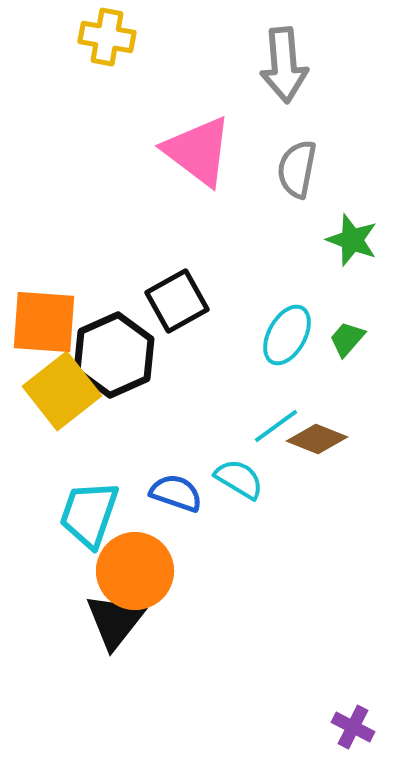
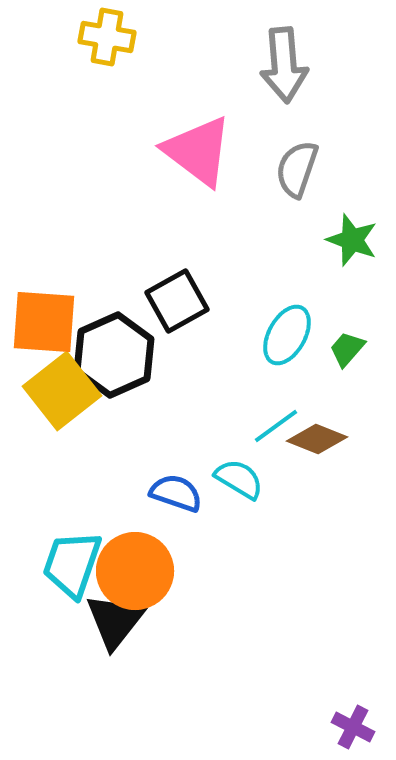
gray semicircle: rotated 8 degrees clockwise
green trapezoid: moved 10 px down
cyan trapezoid: moved 17 px left, 50 px down
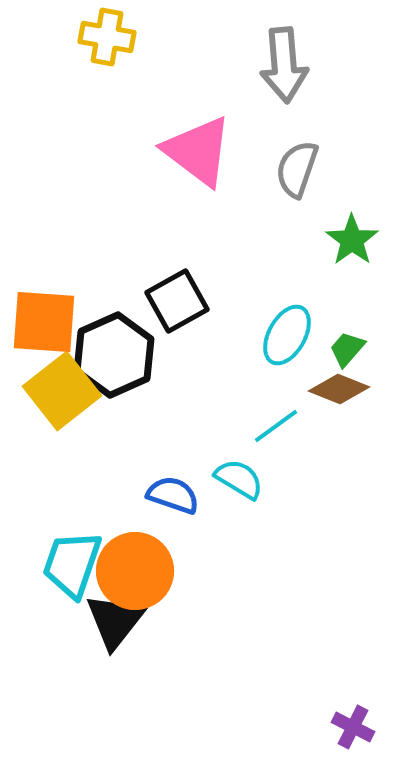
green star: rotated 16 degrees clockwise
brown diamond: moved 22 px right, 50 px up
blue semicircle: moved 3 px left, 2 px down
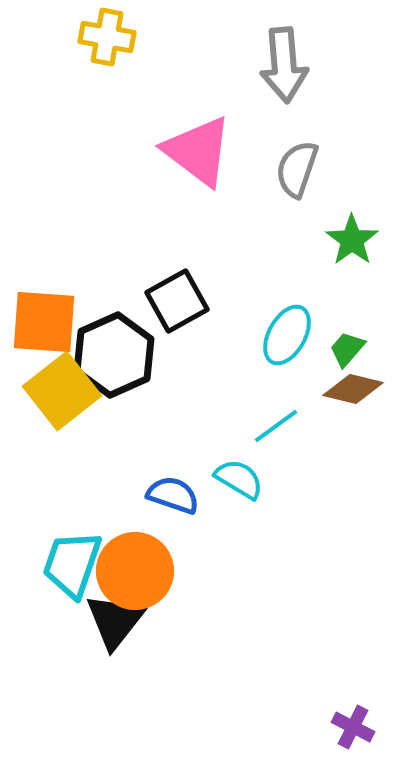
brown diamond: moved 14 px right; rotated 8 degrees counterclockwise
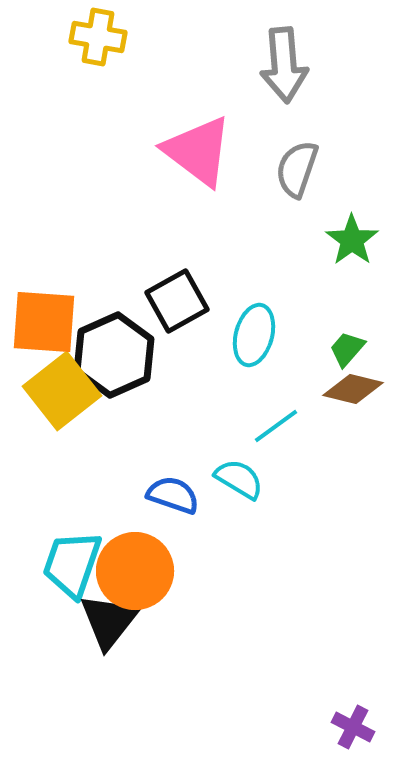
yellow cross: moved 9 px left
cyan ellipse: moved 33 px left; rotated 14 degrees counterclockwise
black triangle: moved 6 px left
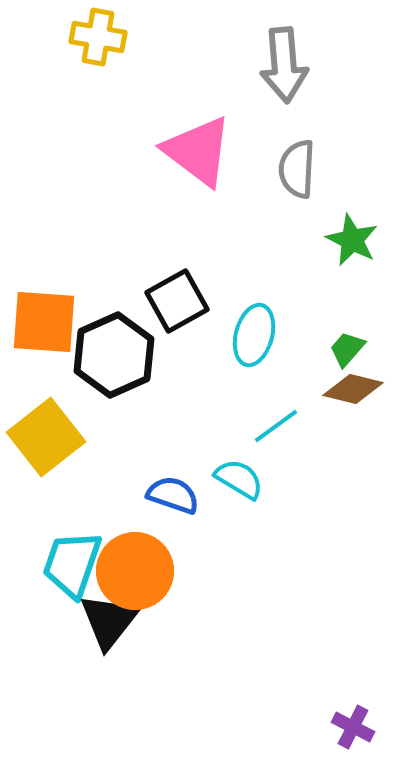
gray semicircle: rotated 16 degrees counterclockwise
green star: rotated 10 degrees counterclockwise
yellow square: moved 16 px left, 46 px down
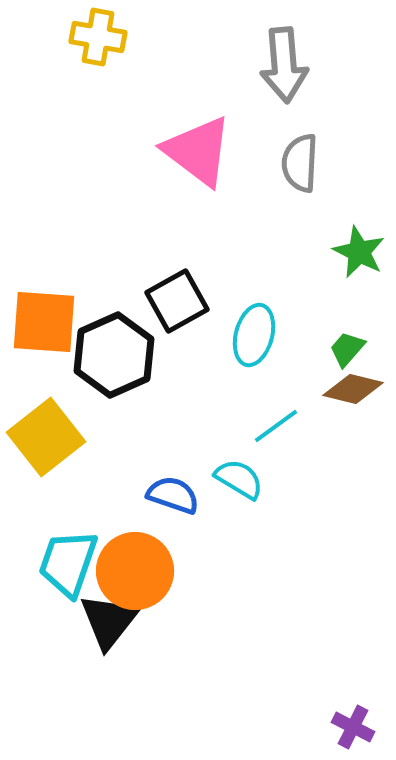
gray semicircle: moved 3 px right, 6 px up
green star: moved 7 px right, 12 px down
cyan trapezoid: moved 4 px left, 1 px up
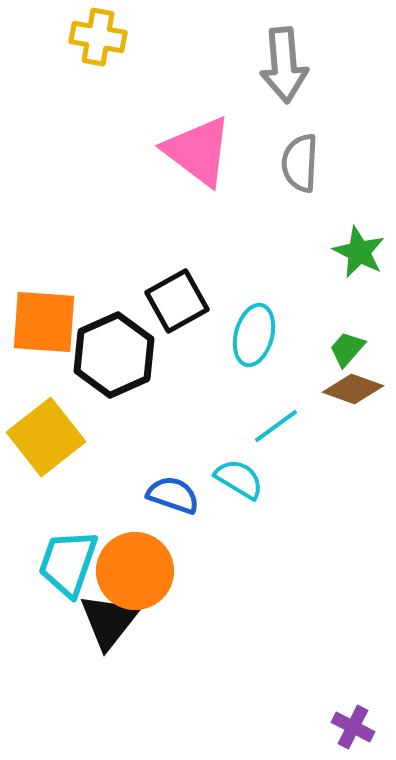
brown diamond: rotated 6 degrees clockwise
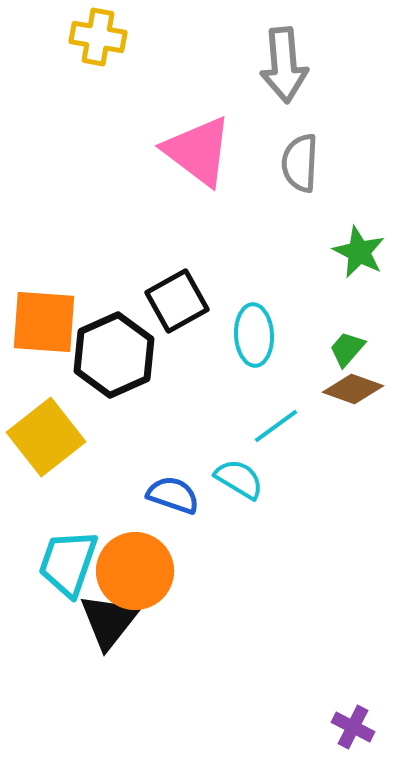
cyan ellipse: rotated 18 degrees counterclockwise
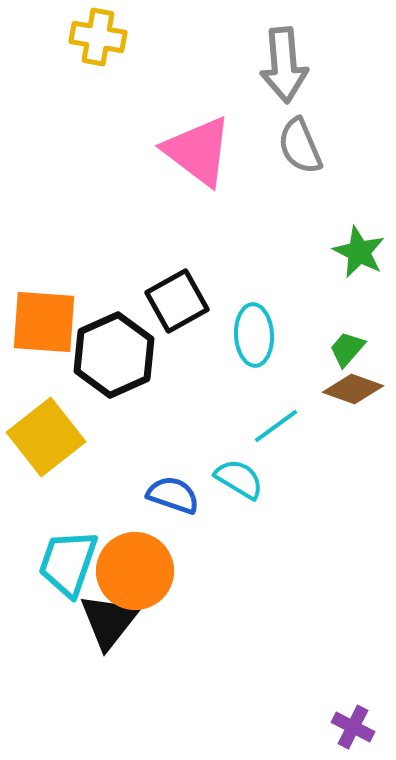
gray semicircle: moved 17 px up; rotated 26 degrees counterclockwise
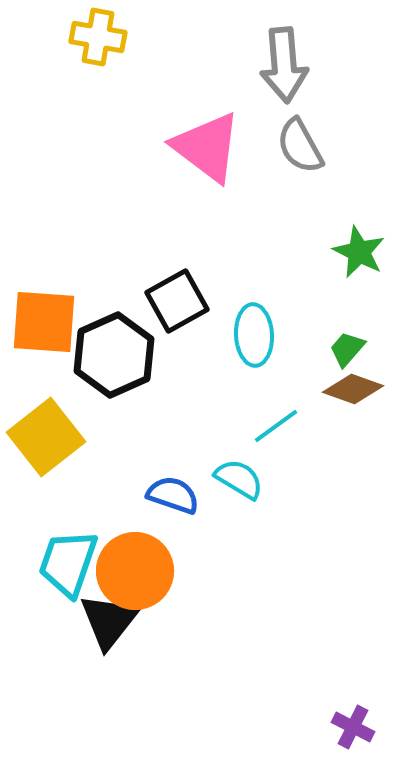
gray semicircle: rotated 6 degrees counterclockwise
pink triangle: moved 9 px right, 4 px up
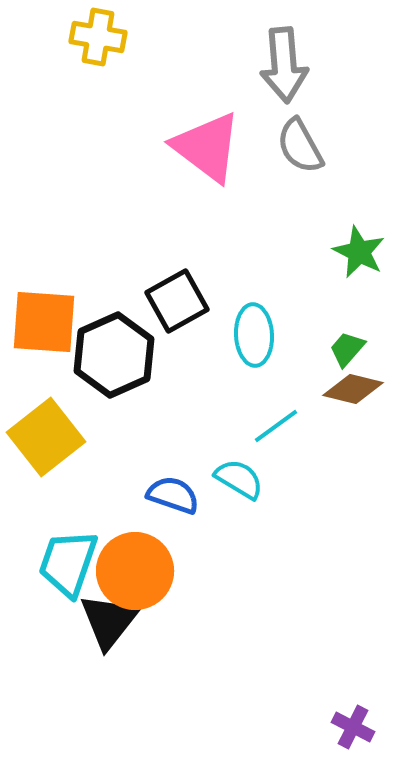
brown diamond: rotated 6 degrees counterclockwise
